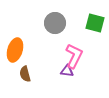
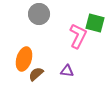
gray circle: moved 16 px left, 9 px up
orange ellipse: moved 9 px right, 9 px down
pink L-shape: moved 4 px right, 20 px up
brown semicircle: moved 11 px right; rotated 63 degrees clockwise
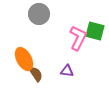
green square: moved 8 px down
pink L-shape: moved 2 px down
orange ellipse: rotated 45 degrees counterclockwise
brown semicircle: rotated 98 degrees clockwise
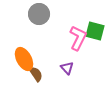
purple triangle: moved 3 px up; rotated 40 degrees clockwise
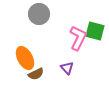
orange ellipse: moved 1 px right, 1 px up
brown semicircle: rotated 98 degrees clockwise
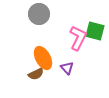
orange ellipse: moved 18 px right
